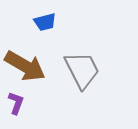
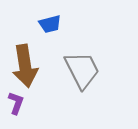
blue trapezoid: moved 5 px right, 2 px down
brown arrow: rotated 51 degrees clockwise
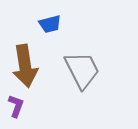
purple L-shape: moved 3 px down
